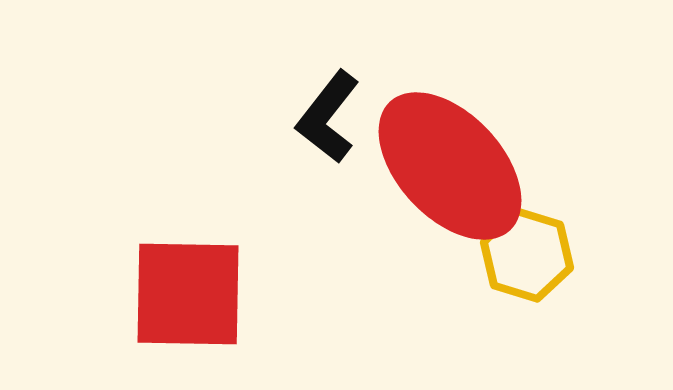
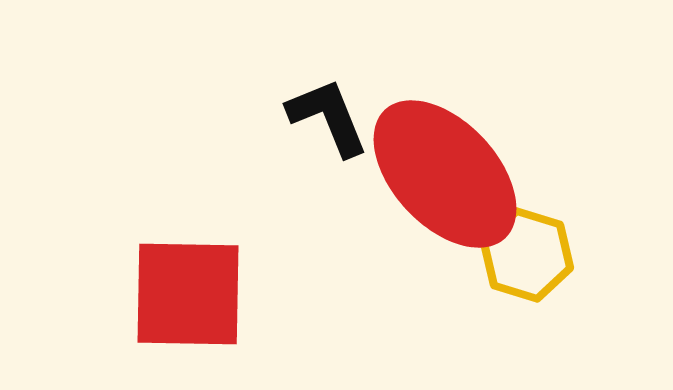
black L-shape: rotated 120 degrees clockwise
red ellipse: moved 5 px left, 8 px down
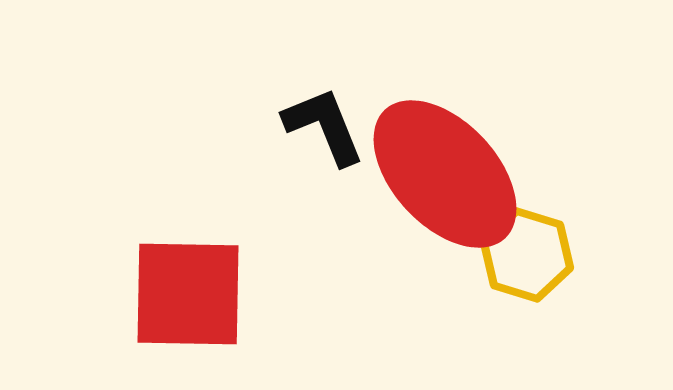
black L-shape: moved 4 px left, 9 px down
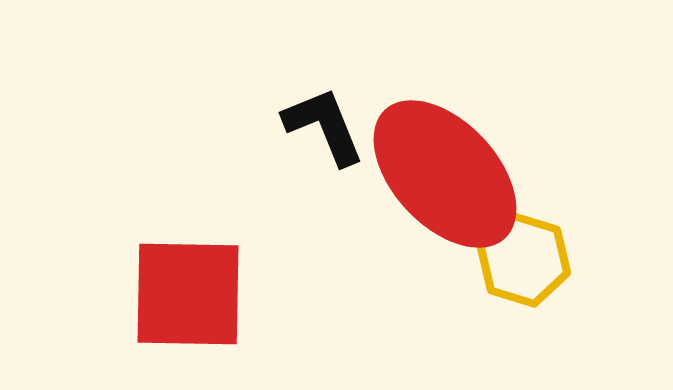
yellow hexagon: moved 3 px left, 5 px down
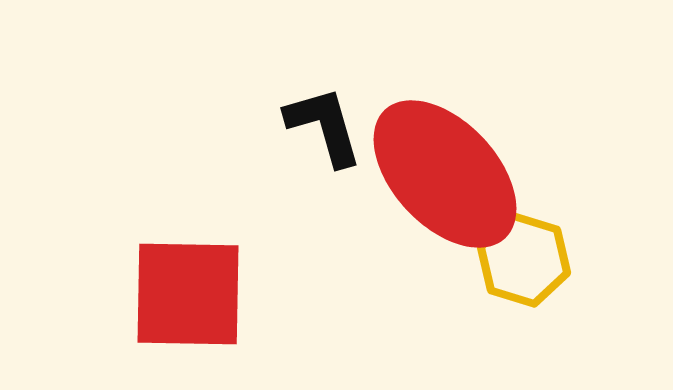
black L-shape: rotated 6 degrees clockwise
